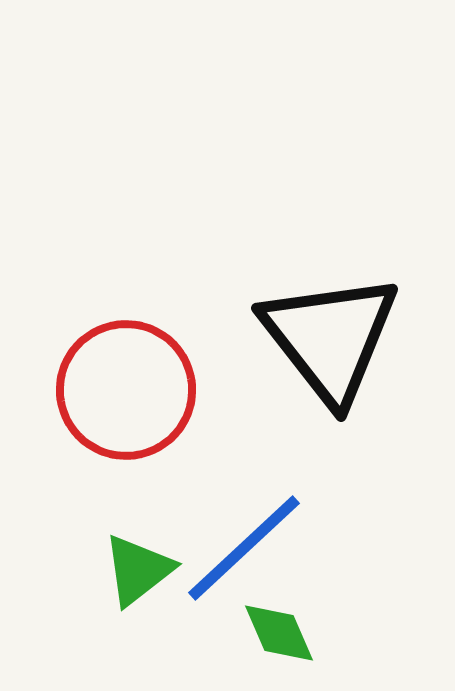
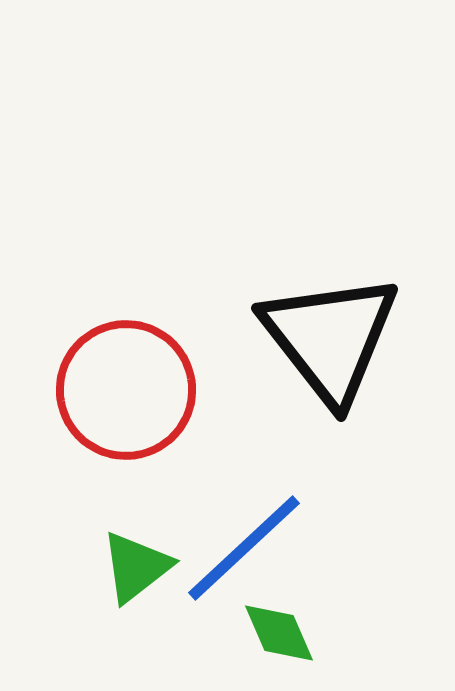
green triangle: moved 2 px left, 3 px up
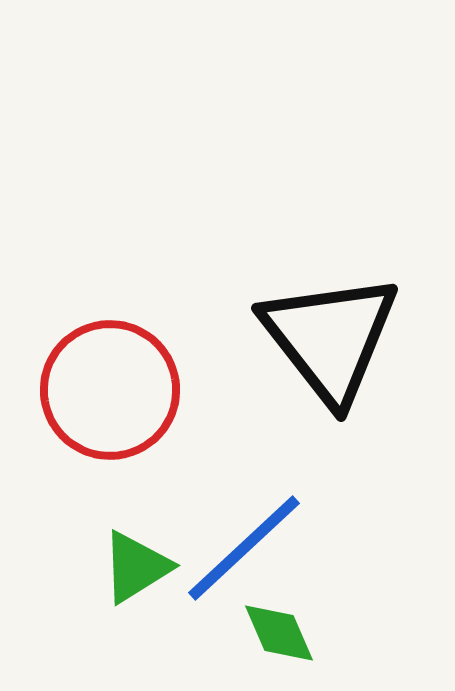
red circle: moved 16 px left
green triangle: rotated 6 degrees clockwise
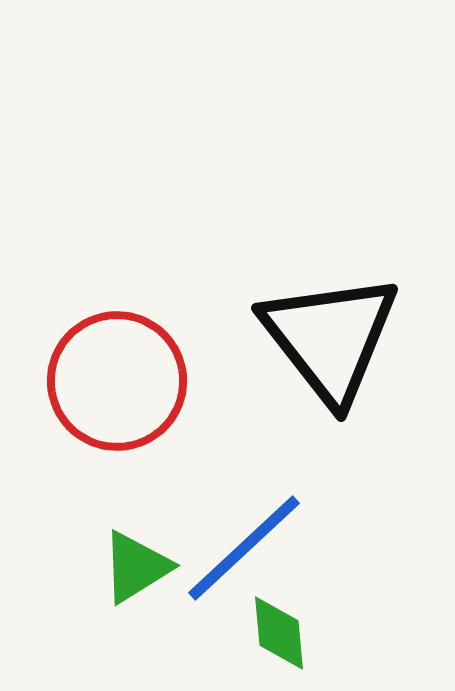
red circle: moved 7 px right, 9 px up
green diamond: rotated 18 degrees clockwise
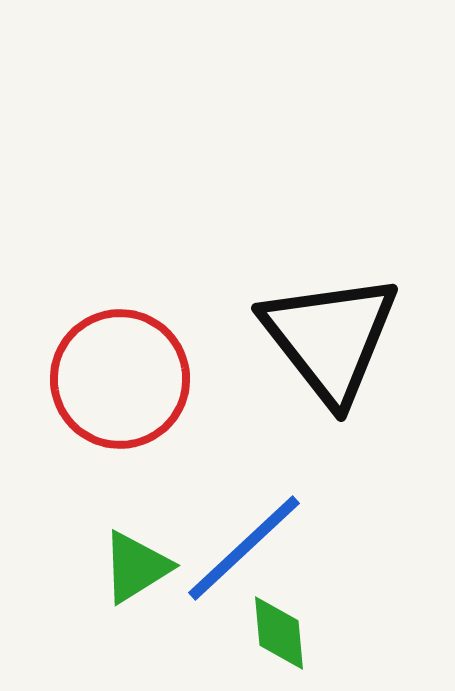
red circle: moved 3 px right, 2 px up
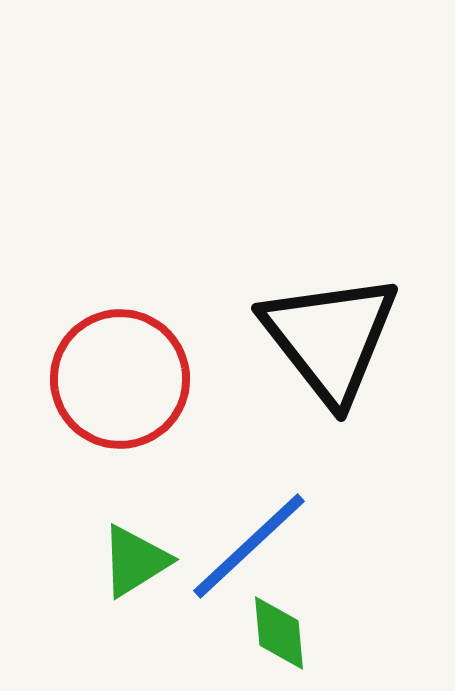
blue line: moved 5 px right, 2 px up
green triangle: moved 1 px left, 6 px up
